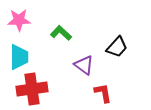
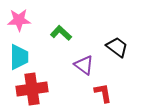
black trapezoid: rotated 95 degrees counterclockwise
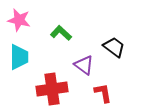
pink star: rotated 15 degrees clockwise
black trapezoid: moved 3 px left
red cross: moved 20 px right
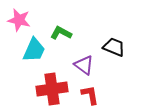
green L-shape: rotated 15 degrees counterclockwise
black trapezoid: rotated 15 degrees counterclockwise
cyan trapezoid: moved 15 px right, 7 px up; rotated 24 degrees clockwise
red L-shape: moved 13 px left, 2 px down
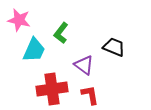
green L-shape: rotated 80 degrees counterclockwise
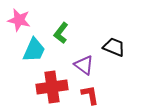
red cross: moved 2 px up
